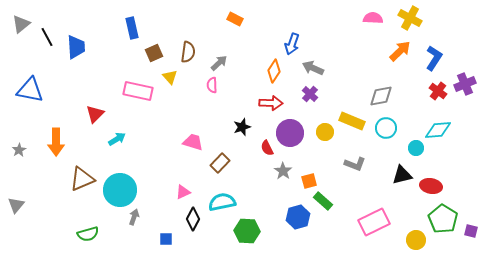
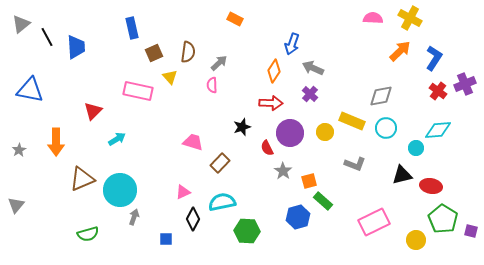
red triangle at (95, 114): moved 2 px left, 3 px up
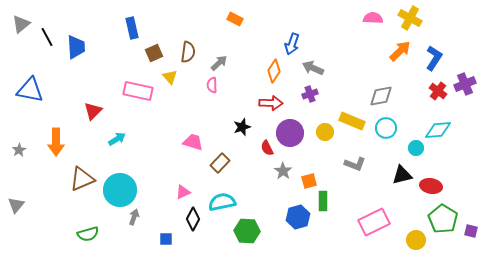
purple cross at (310, 94): rotated 28 degrees clockwise
green rectangle at (323, 201): rotated 48 degrees clockwise
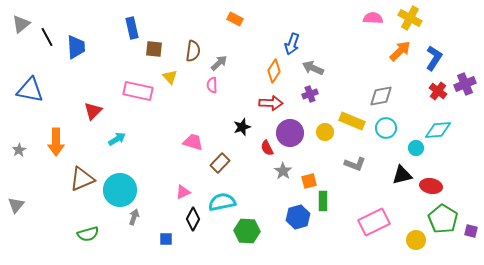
brown semicircle at (188, 52): moved 5 px right, 1 px up
brown square at (154, 53): moved 4 px up; rotated 30 degrees clockwise
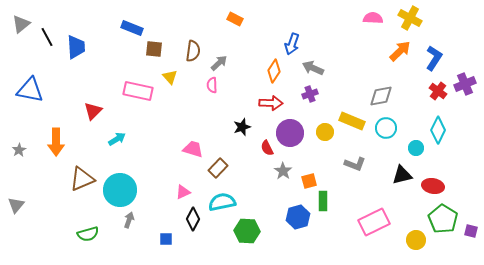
blue rectangle at (132, 28): rotated 55 degrees counterclockwise
cyan diamond at (438, 130): rotated 60 degrees counterclockwise
pink trapezoid at (193, 142): moved 7 px down
brown rectangle at (220, 163): moved 2 px left, 5 px down
red ellipse at (431, 186): moved 2 px right
gray arrow at (134, 217): moved 5 px left, 3 px down
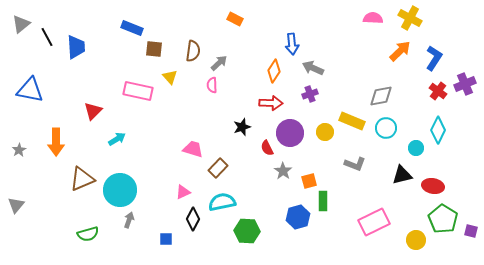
blue arrow at (292, 44): rotated 25 degrees counterclockwise
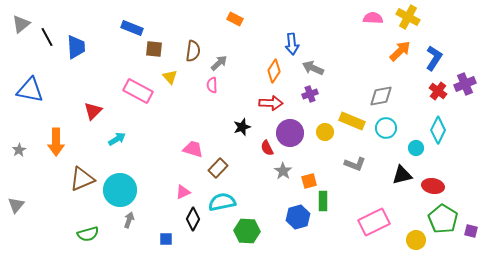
yellow cross at (410, 18): moved 2 px left, 1 px up
pink rectangle at (138, 91): rotated 16 degrees clockwise
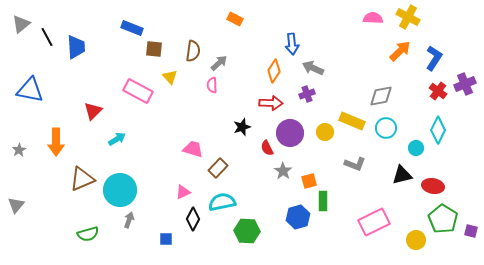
purple cross at (310, 94): moved 3 px left
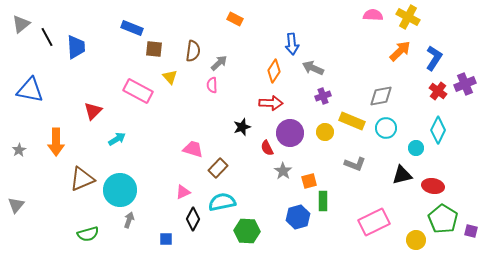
pink semicircle at (373, 18): moved 3 px up
purple cross at (307, 94): moved 16 px right, 2 px down
